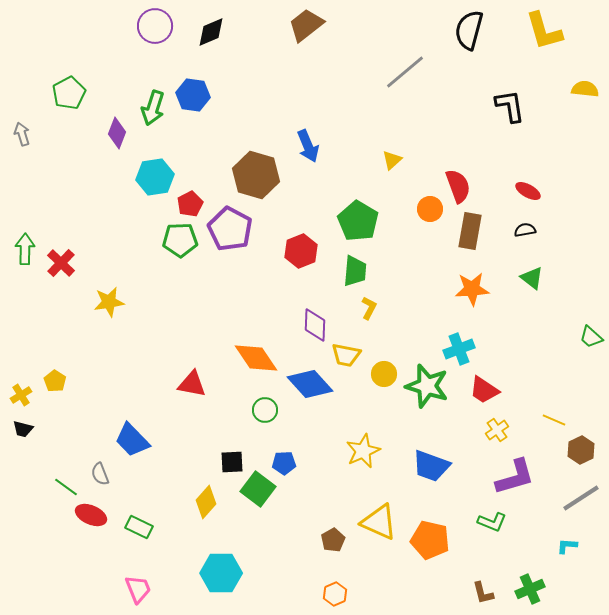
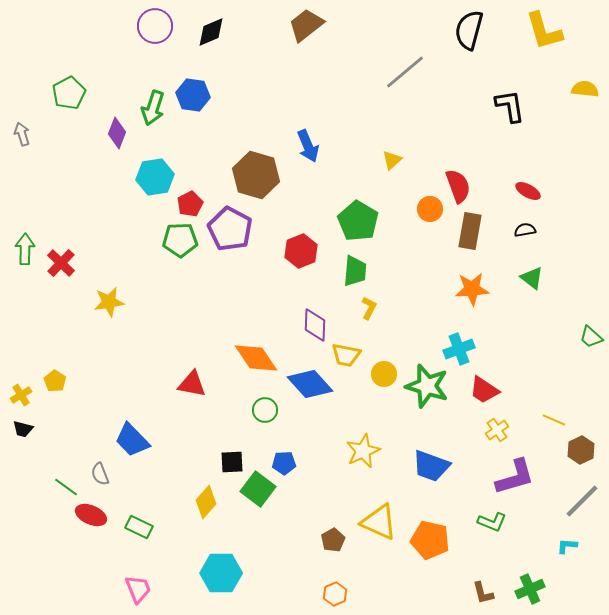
gray line at (581, 498): moved 1 px right, 3 px down; rotated 12 degrees counterclockwise
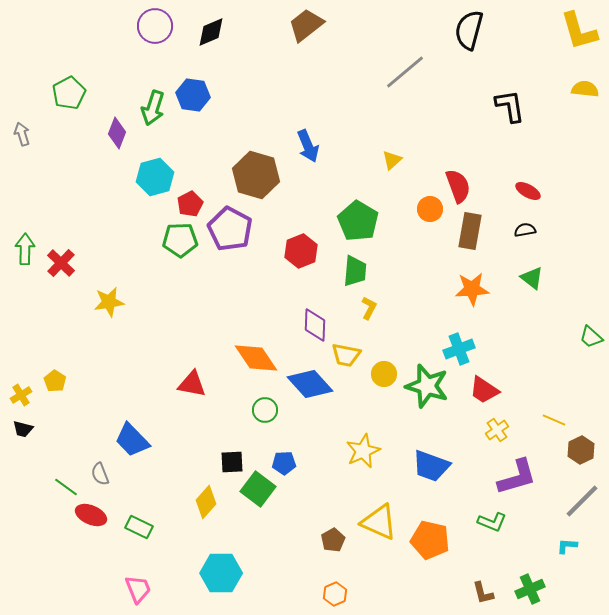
yellow L-shape at (544, 31): moved 35 px right
cyan hexagon at (155, 177): rotated 6 degrees counterclockwise
purple L-shape at (515, 477): moved 2 px right
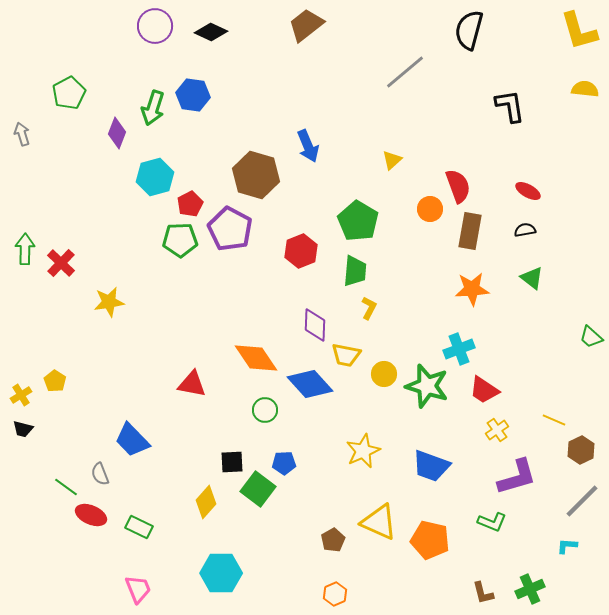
black diamond at (211, 32): rotated 48 degrees clockwise
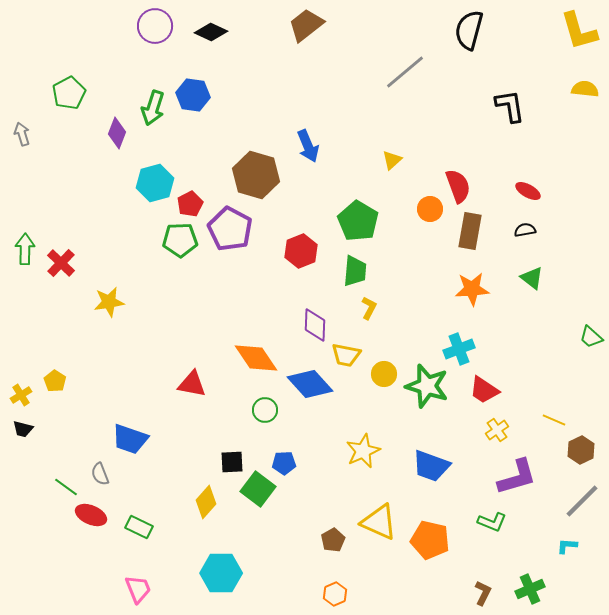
cyan hexagon at (155, 177): moved 6 px down
blue trapezoid at (132, 440): moved 2 px left, 1 px up; rotated 27 degrees counterclockwise
brown L-shape at (483, 593): rotated 140 degrees counterclockwise
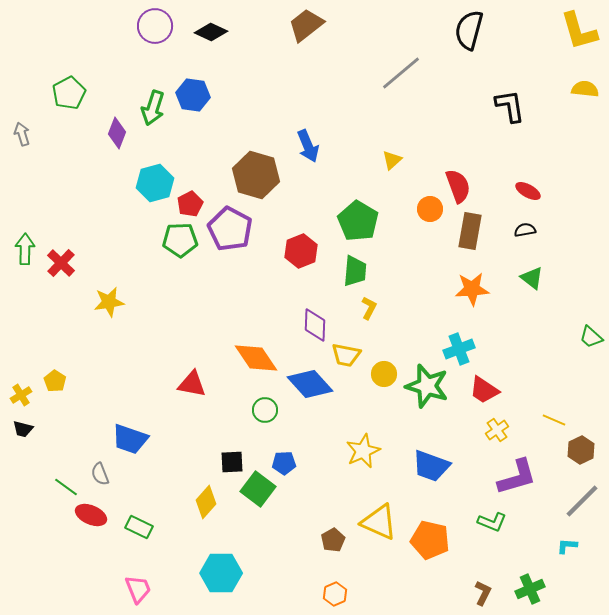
gray line at (405, 72): moved 4 px left, 1 px down
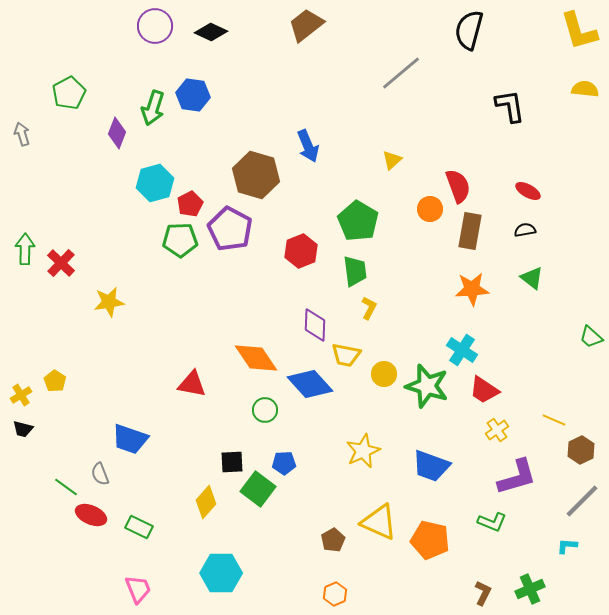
green trapezoid at (355, 271): rotated 12 degrees counterclockwise
cyan cross at (459, 349): moved 3 px right, 1 px down; rotated 36 degrees counterclockwise
